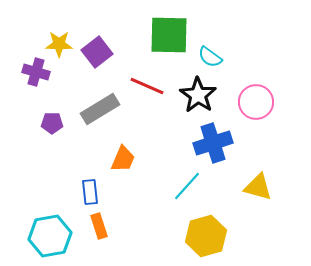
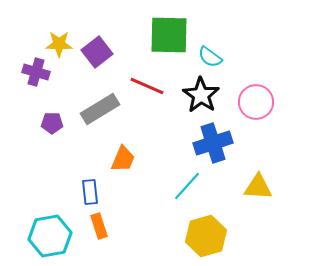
black star: moved 3 px right
yellow triangle: rotated 12 degrees counterclockwise
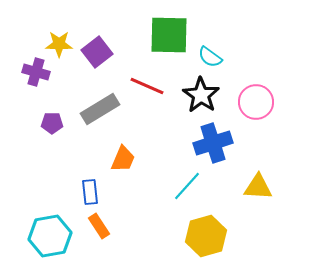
orange rectangle: rotated 15 degrees counterclockwise
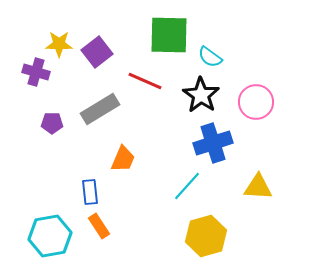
red line: moved 2 px left, 5 px up
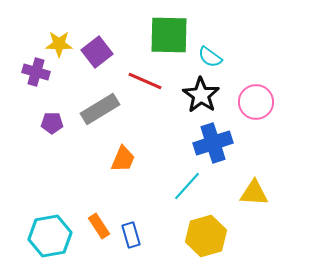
yellow triangle: moved 4 px left, 6 px down
blue rectangle: moved 41 px right, 43 px down; rotated 10 degrees counterclockwise
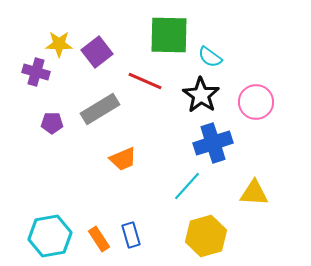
orange trapezoid: rotated 44 degrees clockwise
orange rectangle: moved 13 px down
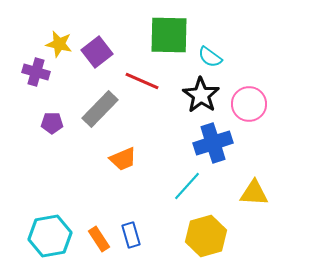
yellow star: rotated 12 degrees clockwise
red line: moved 3 px left
pink circle: moved 7 px left, 2 px down
gray rectangle: rotated 15 degrees counterclockwise
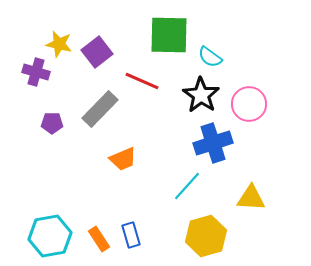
yellow triangle: moved 3 px left, 5 px down
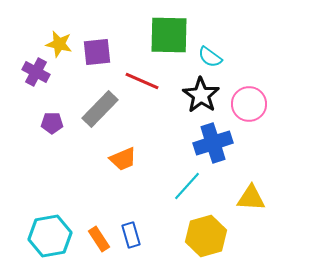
purple square: rotated 32 degrees clockwise
purple cross: rotated 12 degrees clockwise
